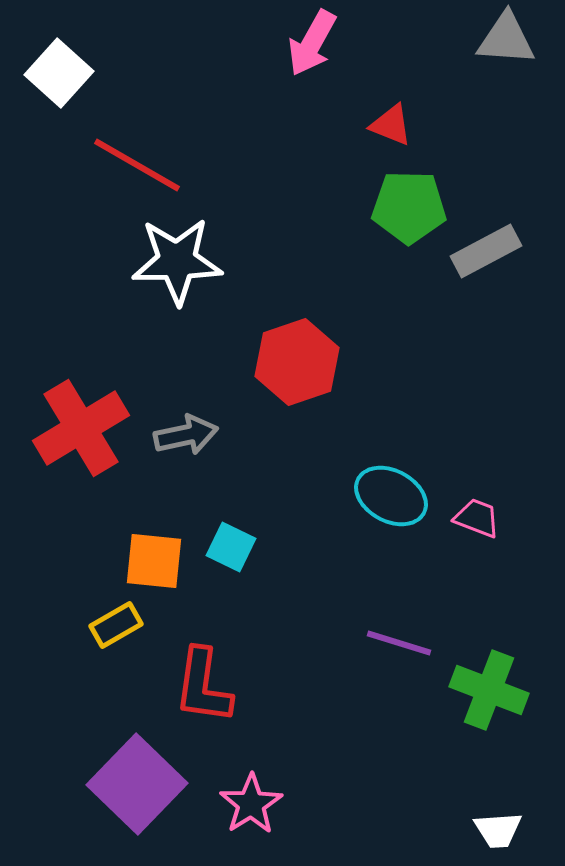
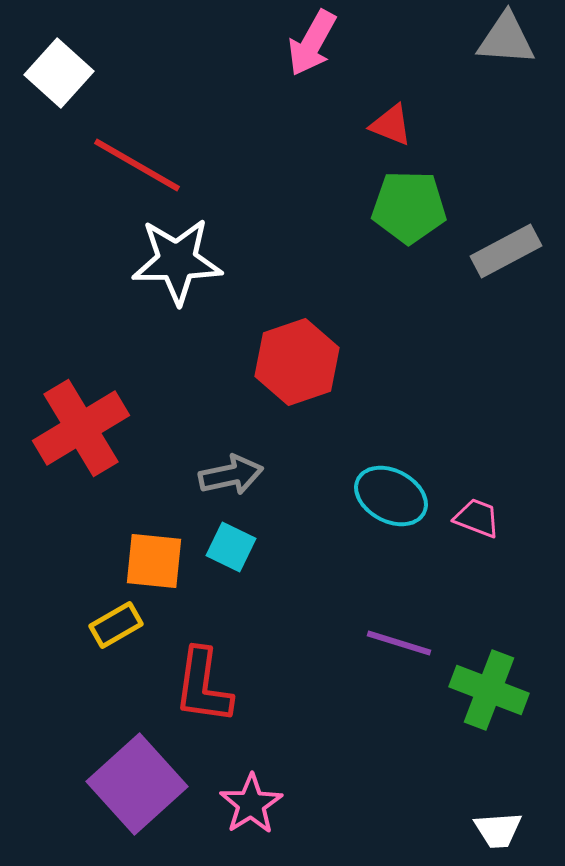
gray rectangle: moved 20 px right
gray arrow: moved 45 px right, 40 px down
purple square: rotated 4 degrees clockwise
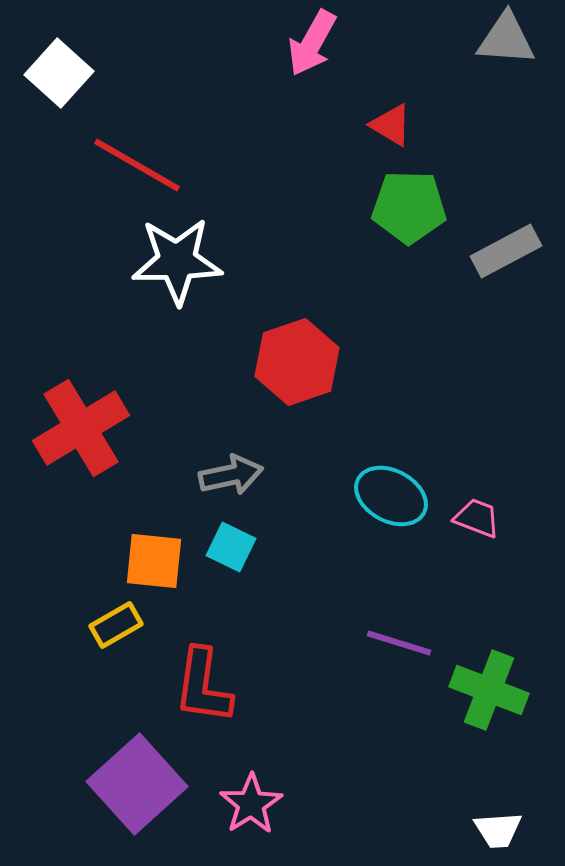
red triangle: rotated 9 degrees clockwise
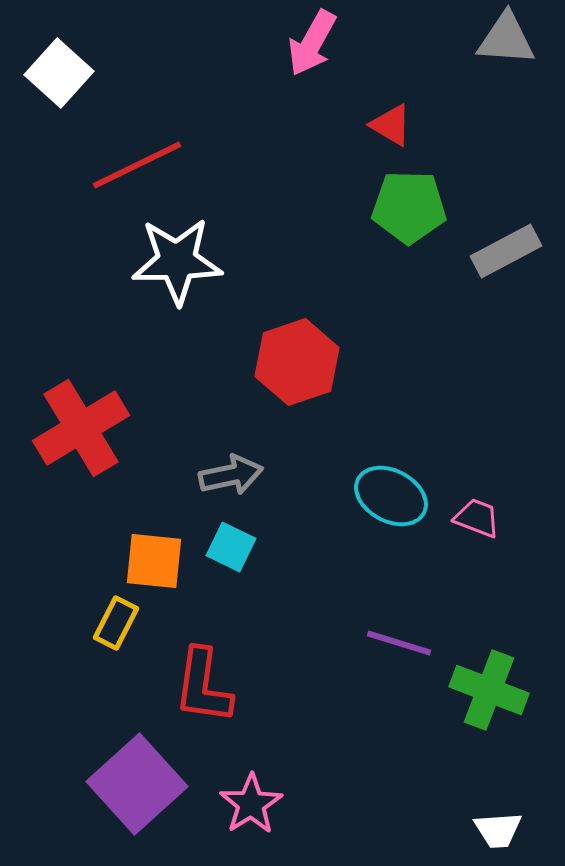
red line: rotated 56 degrees counterclockwise
yellow rectangle: moved 2 px up; rotated 33 degrees counterclockwise
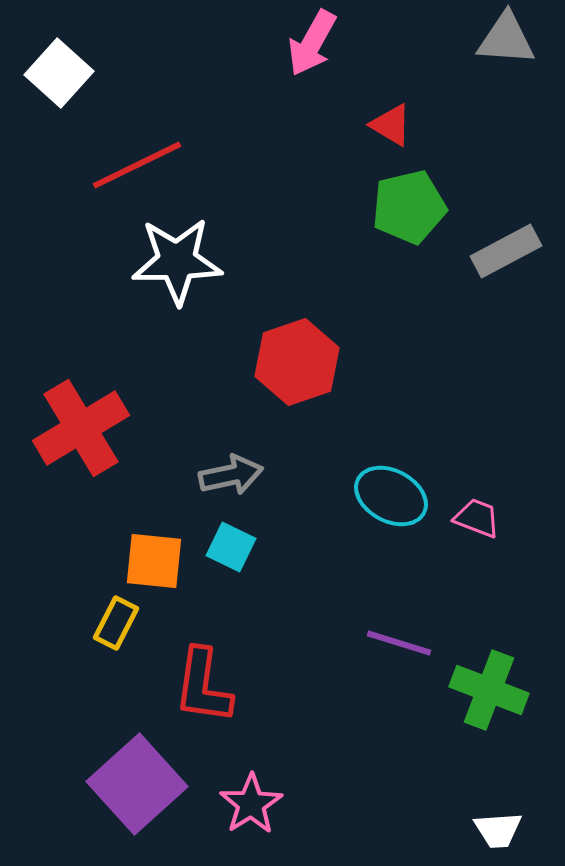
green pentagon: rotated 14 degrees counterclockwise
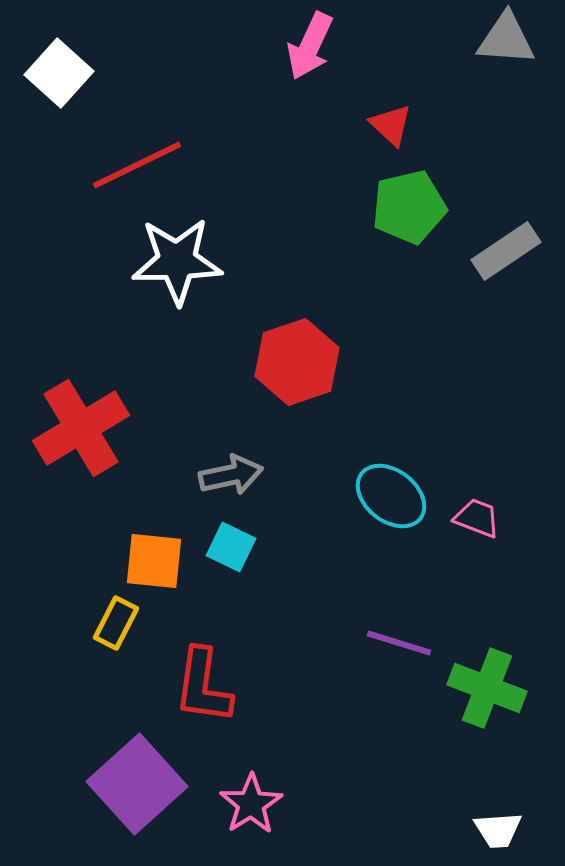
pink arrow: moved 2 px left, 3 px down; rotated 4 degrees counterclockwise
red triangle: rotated 12 degrees clockwise
gray rectangle: rotated 6 degrees counterclockwise
cyan ellipse: rotated 10 degrees clockwise
green cross: moved 2 px left, 2 px up
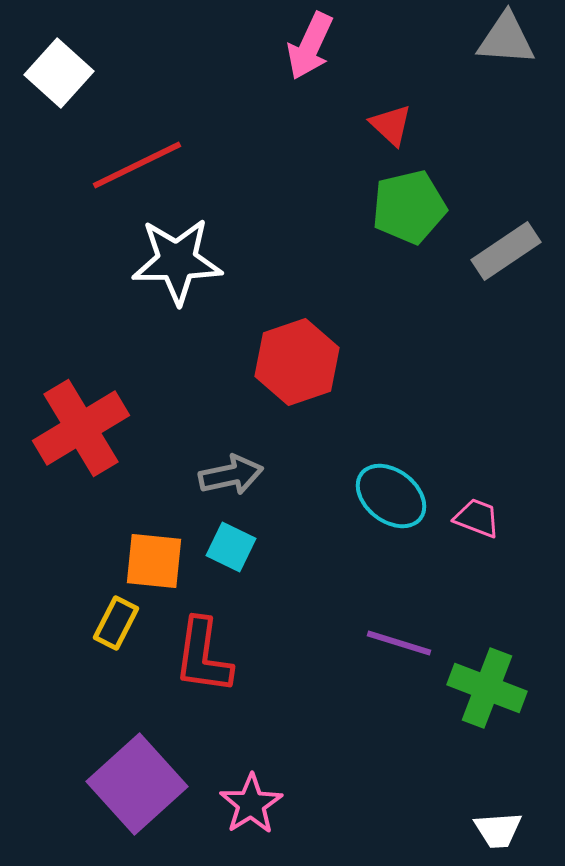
red L-shape: moved 30 px up
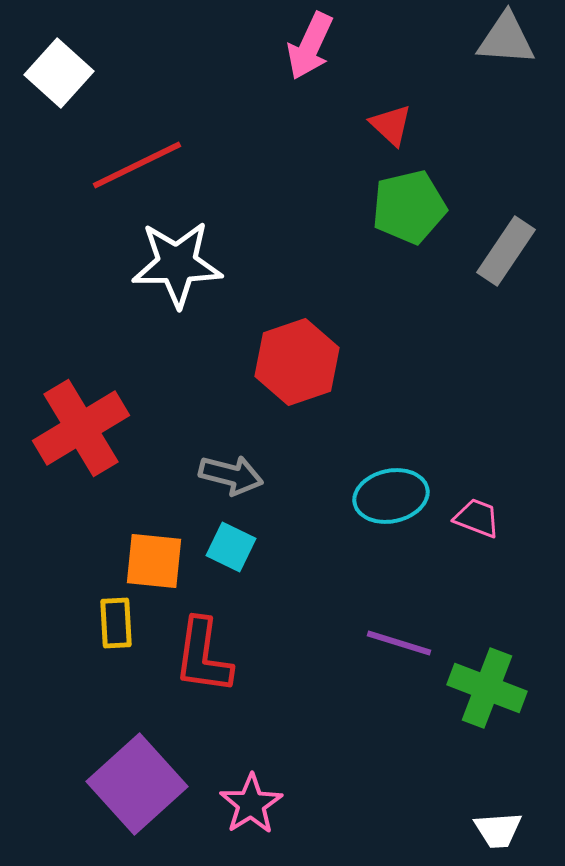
gray rectangle: rotated 22 degrees counterclockwise
white star: moved 3 px down
gray arrow: rotated 26 degrees clockwise
cyan ellipse: rotated 50 degrees counterclockwise
yellow rectangle: rotated 30 degrees counterclockwise
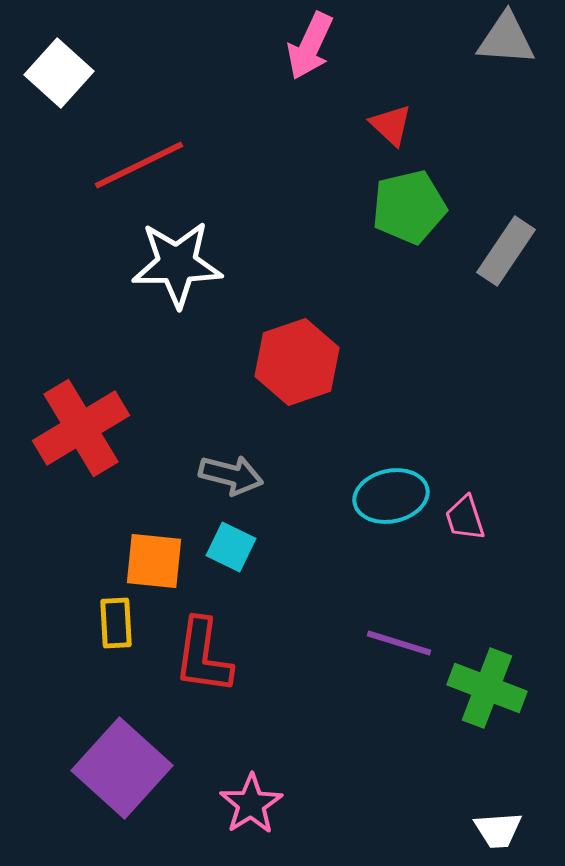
red line: moved 2 px right
pink trapezoid: moved 12 px left; rotated 129 degrees counterclockwise
purple square: moved 15 px left, 16 px up; rotated 6 degrees counterclockwise
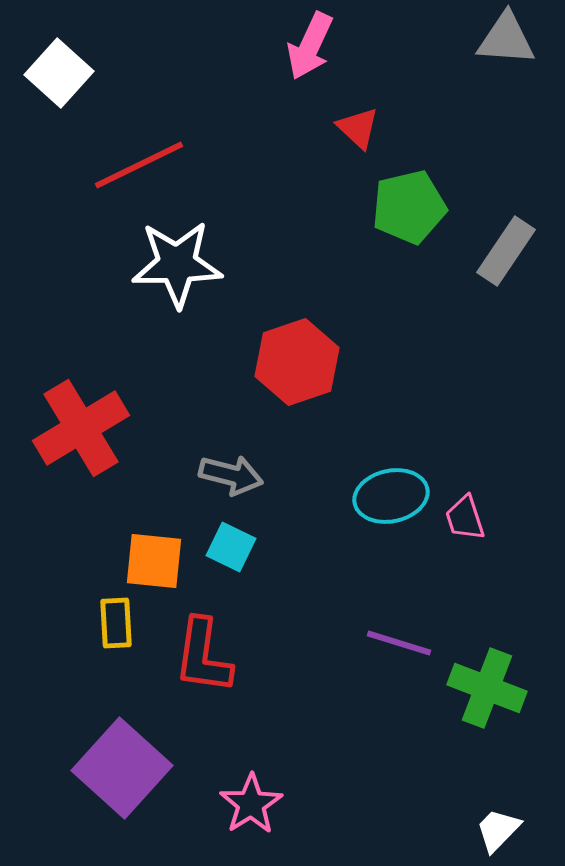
red triangle: moved 33 px left, 3 px down
white trapezoid: rotated 138 degrees clockwise
